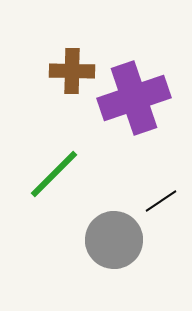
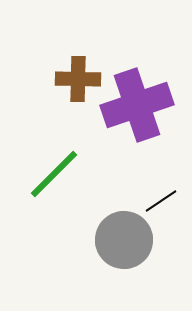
brown cross: moved 6 px right, 8 px down
purple cross: moved 3 px right, 7 px down
gray circle: moved 10 px right
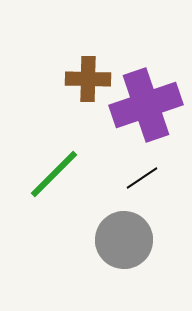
brown cross: moved 10 px right
purple cross: moved 9 px right
black line: moved 19 px left, 23 px up
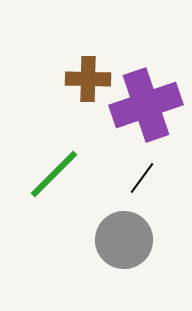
black line: rotated 20 degrees counterclockwise
